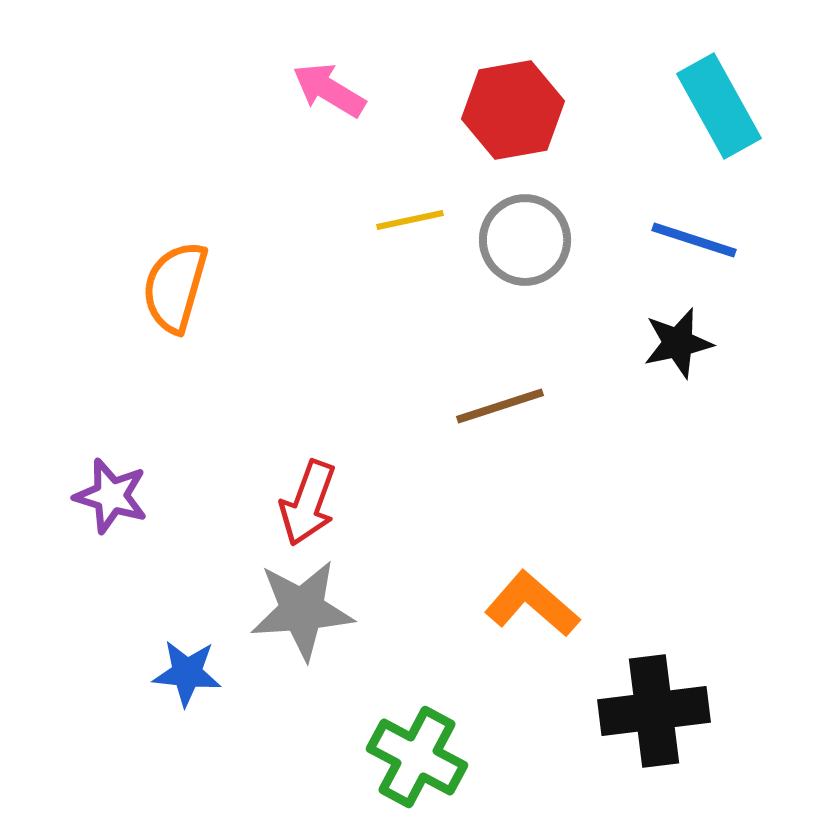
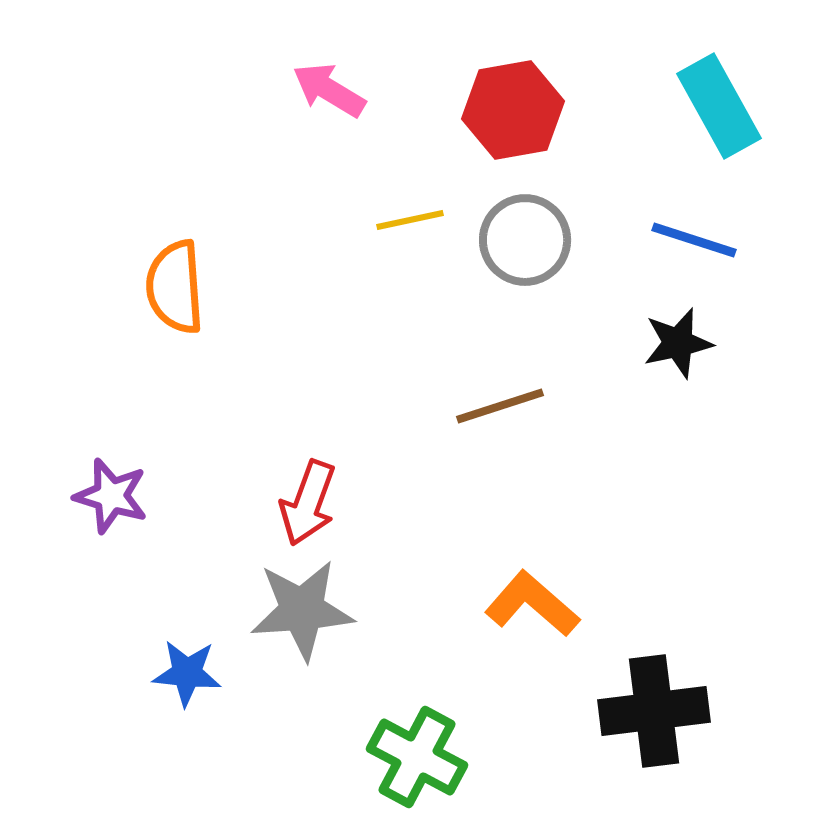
orange semicircle: rotated 20 degrees counterclockwise
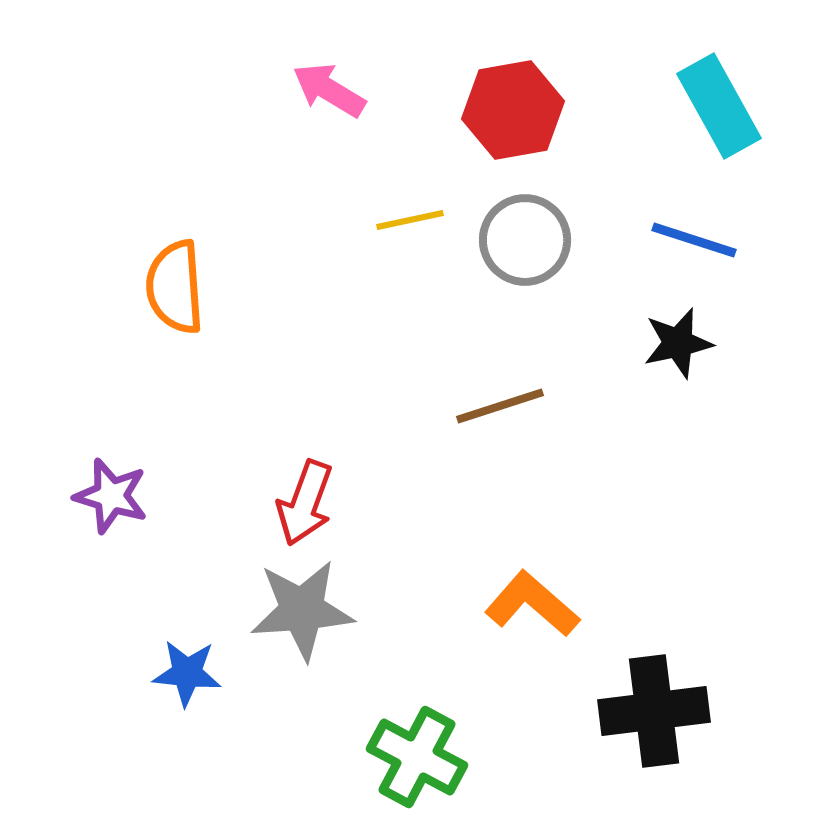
red arrow: moved 3 px left
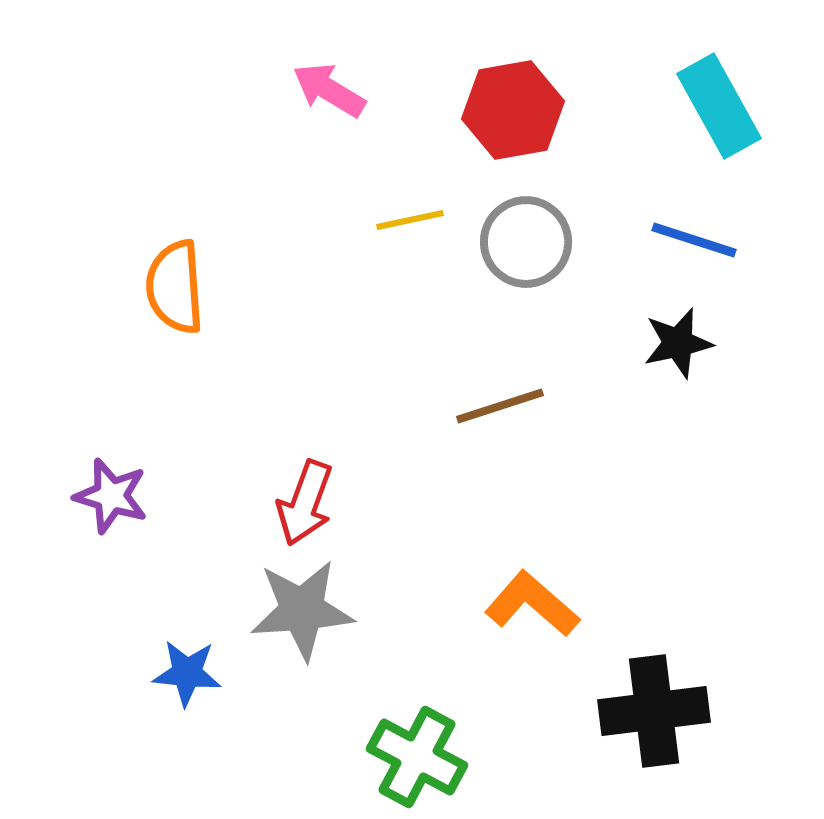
gray circle: moved 1 px right, 2 px down
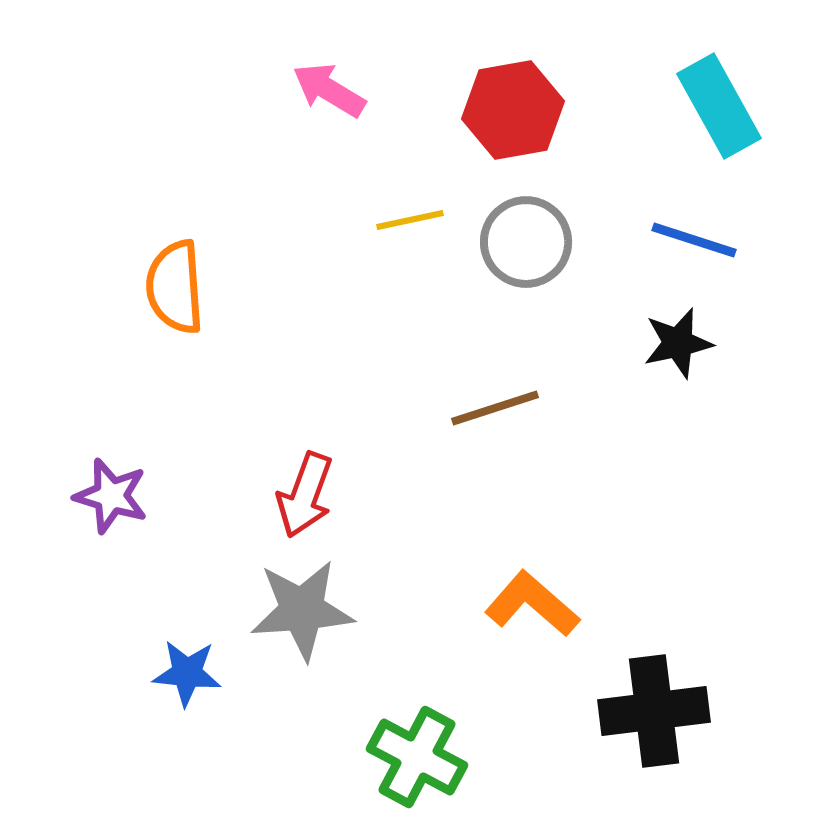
brown line: moved 5 px left, 2 px down
red arrow: moved 8 px up
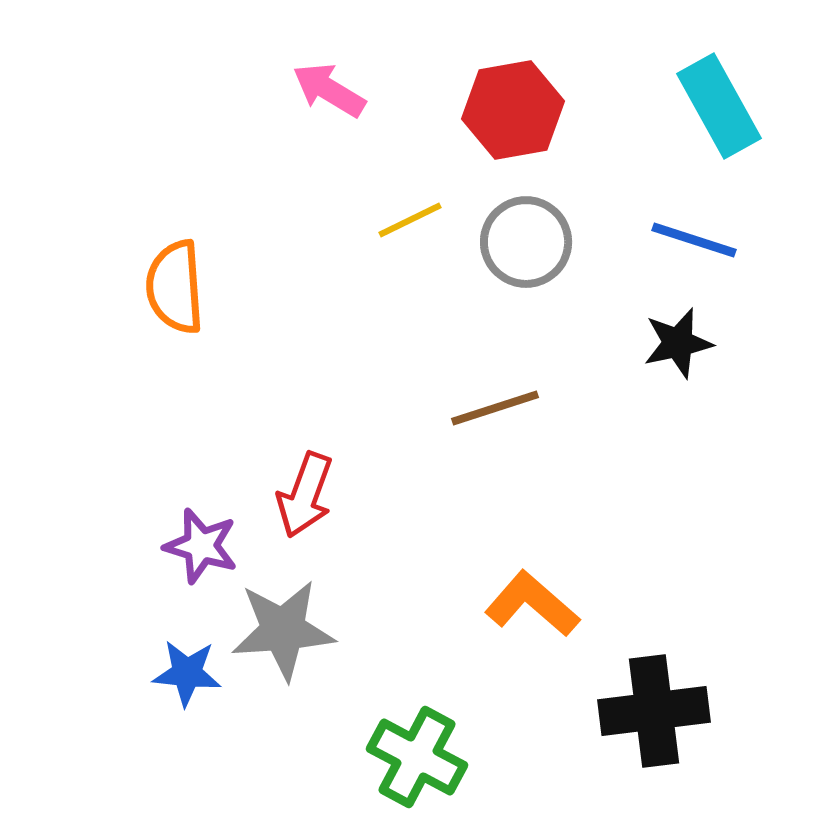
yellow line: rotated 14 degrees counterclockwise
purple star: moved 90 px right, 50 px down
gray star: moved 19 px left, 20 px down
